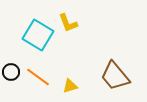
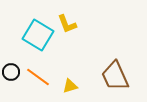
yellow L-shape: moved 1 px left, 1 px down
brown trapezoid: rotated 16 degrees clockwise
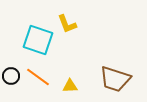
cyan square: moved 5 px down; rotated 12 degrees counterclockwise
black circle: moved 4 px down
brown trapezoid: moved 3 px down; rotated 48 degrees counterclockwise
yellow triangle: rotated 14 degrees clockwise
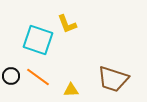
brown trapezoid: moved 2 px left
yellow triangle: moved 1 px right, 4 px down
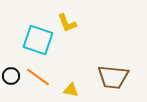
yellow L-shape: moved 1 px up
brown trapezoid: moved 2 px up; rotated 12 degrees counterclockwise
yellow triangle: rotated 14 degrees clockwise
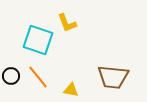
orange line: rotated 15 degrees clockwise
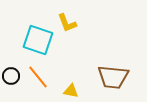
yellow triangle: moved 1 px down
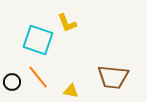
black circle: moved 1 px right, 6 px down
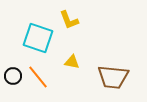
yellow L-shape: moved 2 px right, 3 px up
cyan square: moved 2 px up
black circle: moved 1 px right, 6 px up
yellow triangle: moved 1 px right, 29 px up
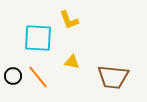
cyan square: rotated 16 degrees counterclockwise
